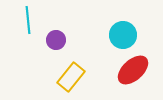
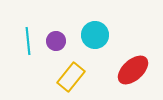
cyan line: moved 21 px down
cyan circle: moved 28 px left
purple circle: moved 1 px down
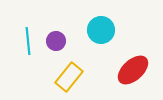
cyan circle: moved 6 px right, 5 px up
yellow rectangle: moved 2 px left
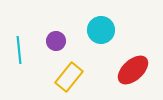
cyan line: moved 9 px left, 9 px down
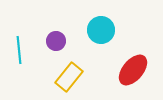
red ellipse: rotated 8 degrees counterclockwise
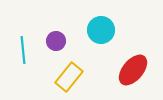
cyan line: moved 4 px right
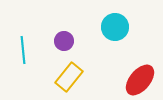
cyan circle: moved 14 px right, 3 px up
purple circle: moved 8 px right
red ellipse: moved 7 px right, 10 px down
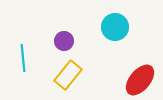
cyan line: moved 8 px down
yellow rectangle: moved 1 px left, 2 px up
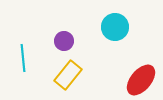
red ellipse: moved 1 px right
